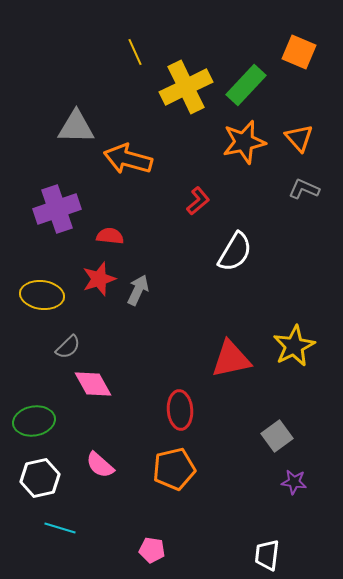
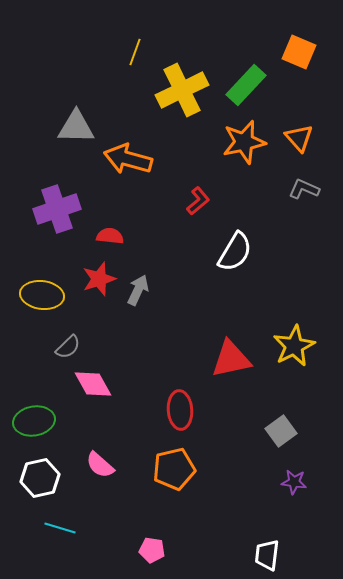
yellow line: rotated 44 degrees clockwise
yellow cross: moved 4 px left, 3 px down
gray square: moved 4 px right, 5 px up
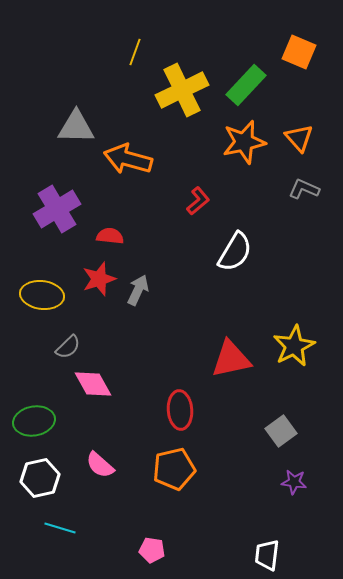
purple cross: rotated 12 degrees counterclockwise
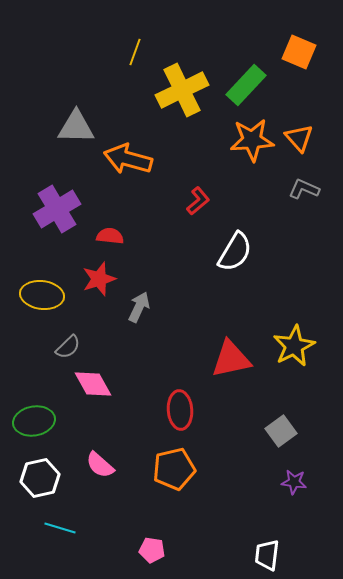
orange star: moved 8 px right, 2 px up; rotated 9 degrees clockwise
gray arrow: moved 1 px right, 17 px down
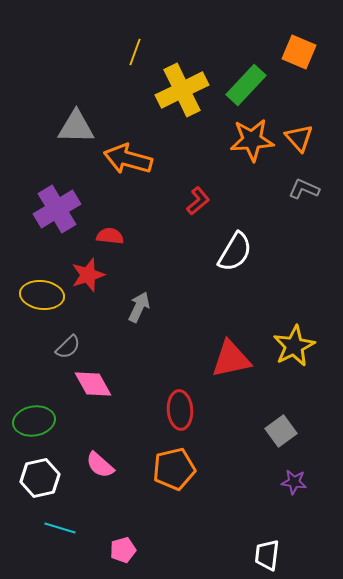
red star: moved 11 px left, 4 px up
pink pentagon: moved 29 px left; rotated 25 degrees counterclockwise
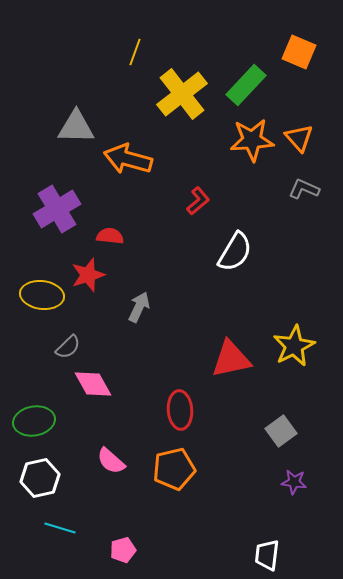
yellow cross: moved 4 px down; rotated 12 degrees counterclockwise
pink semicircle: moved 11 px right, 4 px up
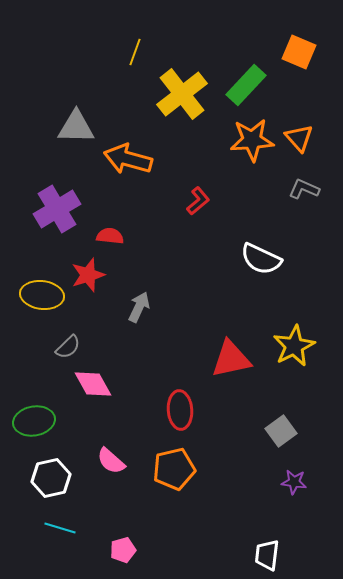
white semicircle: moved 26 px right, 7 px down; rotated 84 degrees clockwise
white hexagon: moved 11 px right
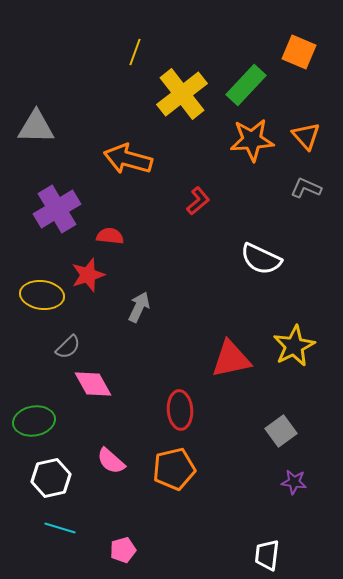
gray triangle: moved 40 px left
orange triangle: moved 7 px right, 2 px up
gray L-shape: moved 2 px right, 1 px up
